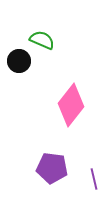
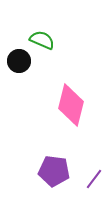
pink diamond: rotated 24 degrees counterclockwise
purple pentagon: moved 2 px right, 3 px down
purple line: rotated 50 degrees clockwise
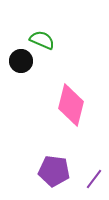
black circle: moved 2 px right
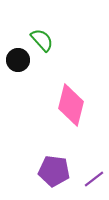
green semicircle: rotated 25 degrees clockwise
black circle: moved 3 px left, 1 px up
purple line: rotated 15 degrees clockwise
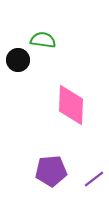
green semicircle: moved 1 px right; rotated 40 degrees counterclockwise
pink diamond: rotated 12 degrees counterclockwise
purple pentagon: moved 3 px left; rotated 12 degrees counterclockwise
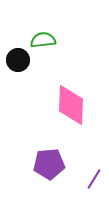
green semicircle: rotated 15 degrees counterclockwise
purple pentagon: moved 2 px left, 7 px up
purple line: rotated 20 degrees counterclockwise
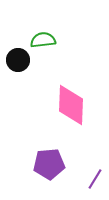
purple line: moved 1 px right
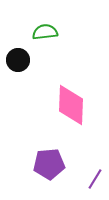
green semicircle: moved 2 px right, 8 px up
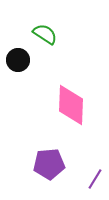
green semicircle: moved 2 px down; rotated 40 degrees clockwise
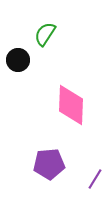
green semicircle: rotated 90 degrees counterclockwise
